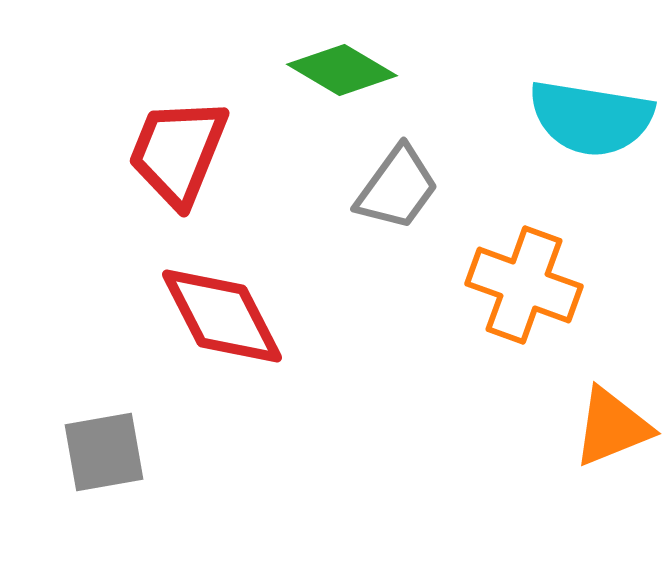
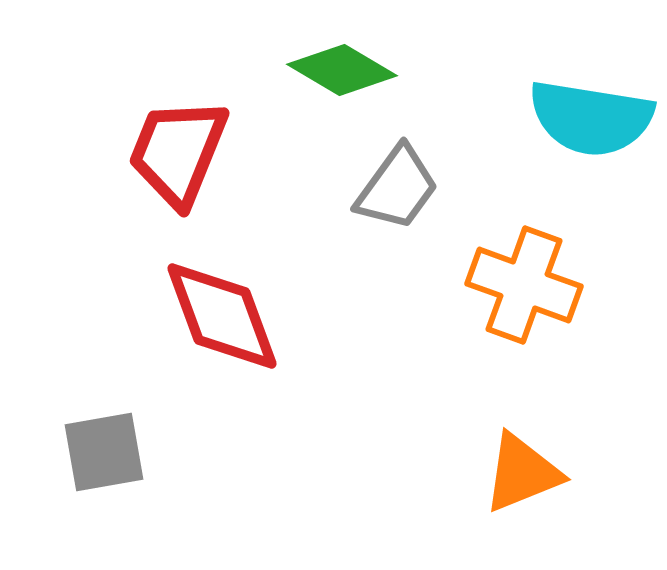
red diamond: rotated 7 degrees clockwise
orange triangle: moved 90 px left, 46 px down
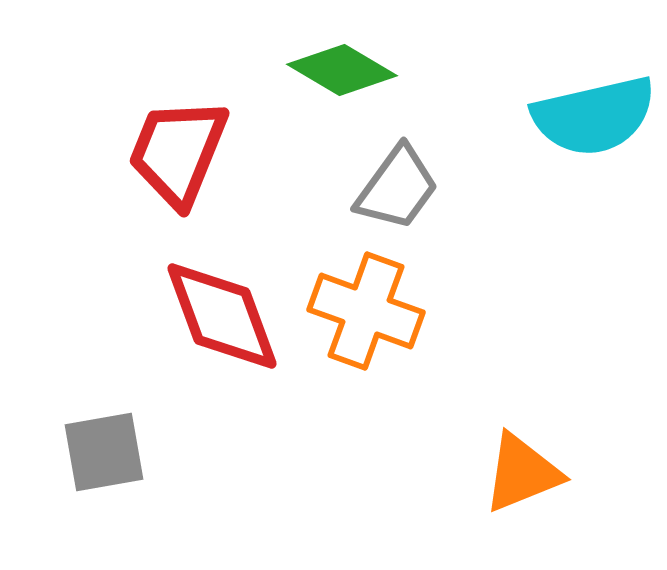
cyan semicircle: moved 3 px right, 2 px up; rotated 22 degrees counterclockwise
orange cross: moved 158 px left, 26 px down
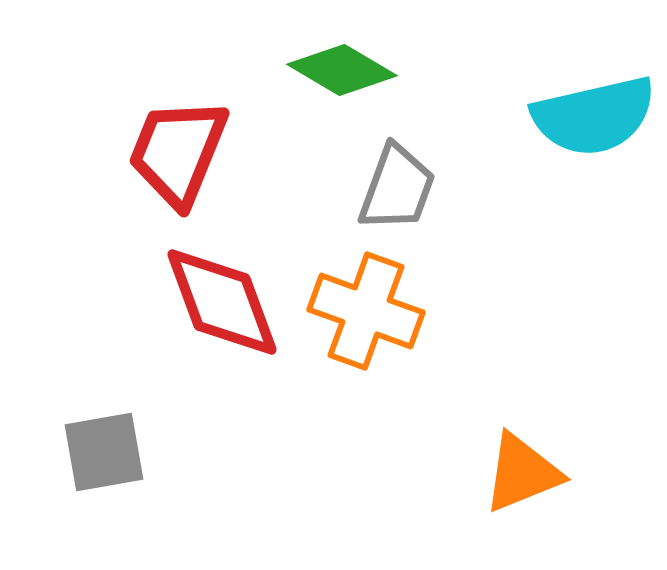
gray trapezoid: rotated 16 degrees counterclockwise
red diamond: moved 14 px up
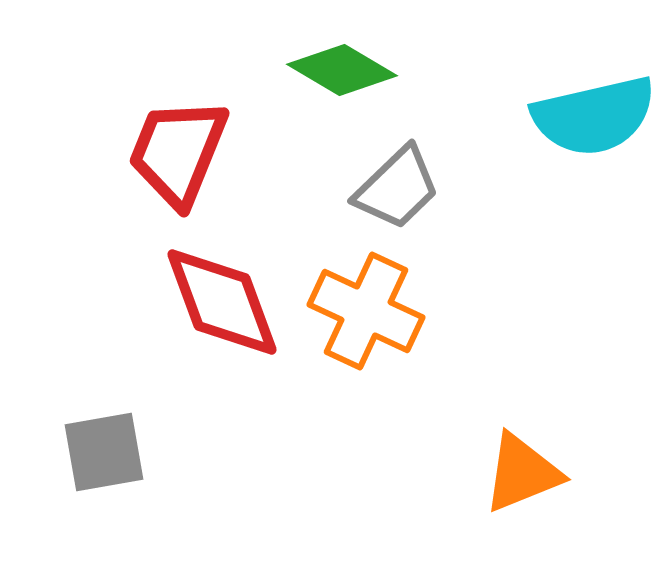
gray trapezoid: rotated 26 degrees clockwise
orange cross: rotated 5 degrees clockwise
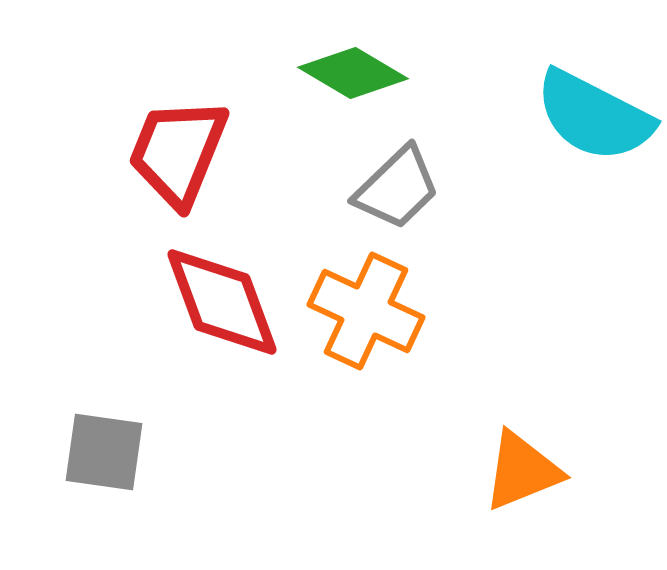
green diamond: moved 11 px right, 3 px down
cyan semicircle: rotated 40 degrees clockwise
gray square: rotated 18 degrees clockwise
orange triangle: moved 2 px up
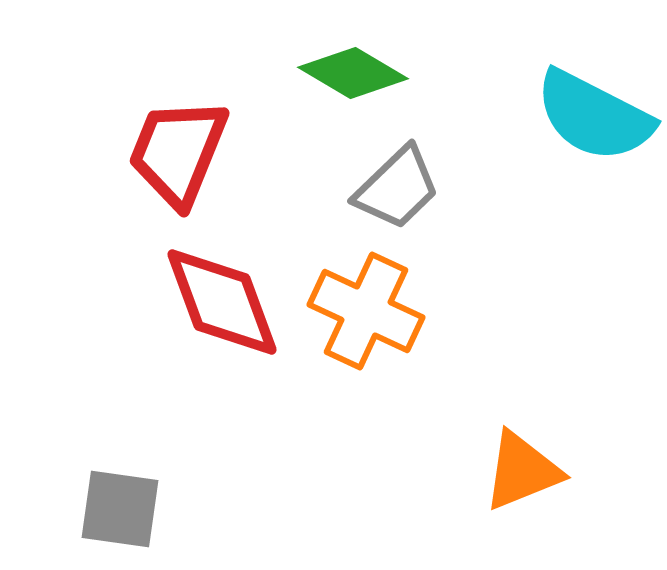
gray square: moved 16 px right, 57 px down
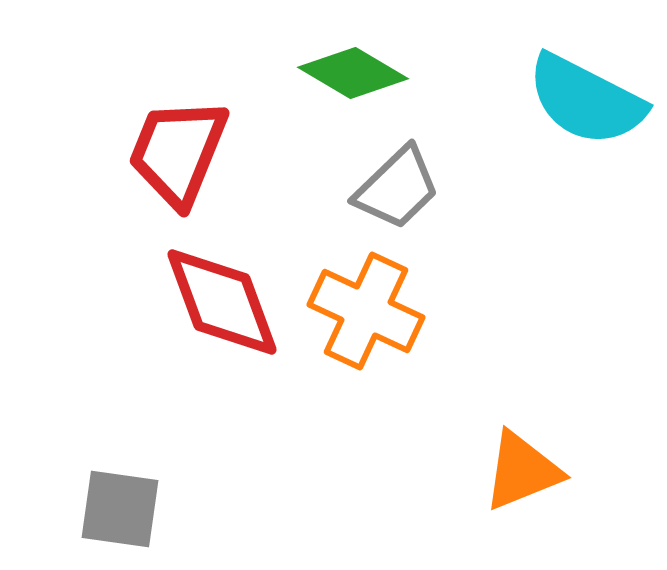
cyan semicircle: moved 8 px left, 16 px up
